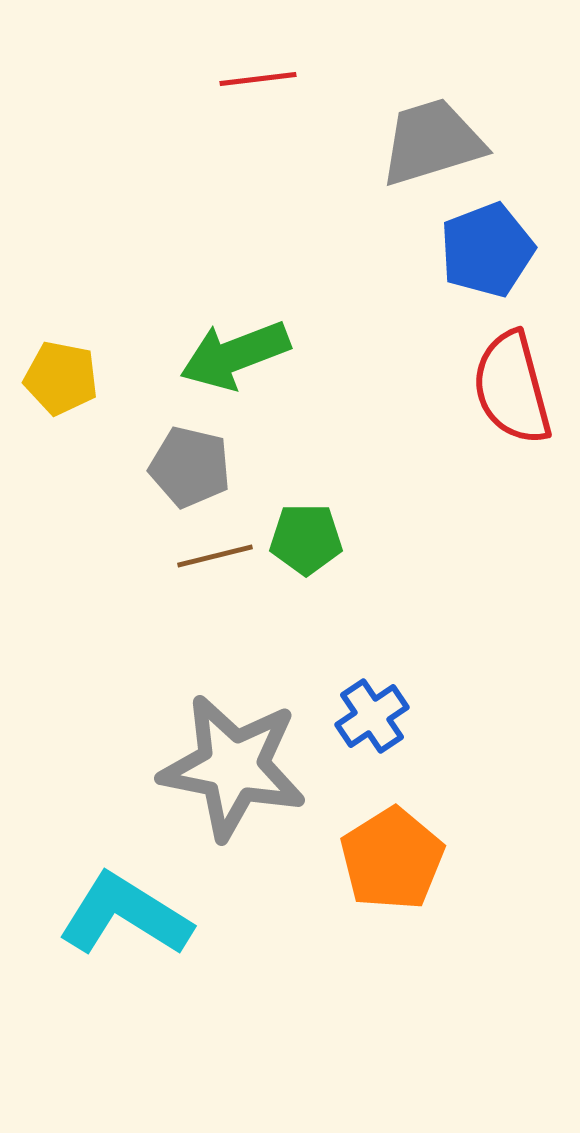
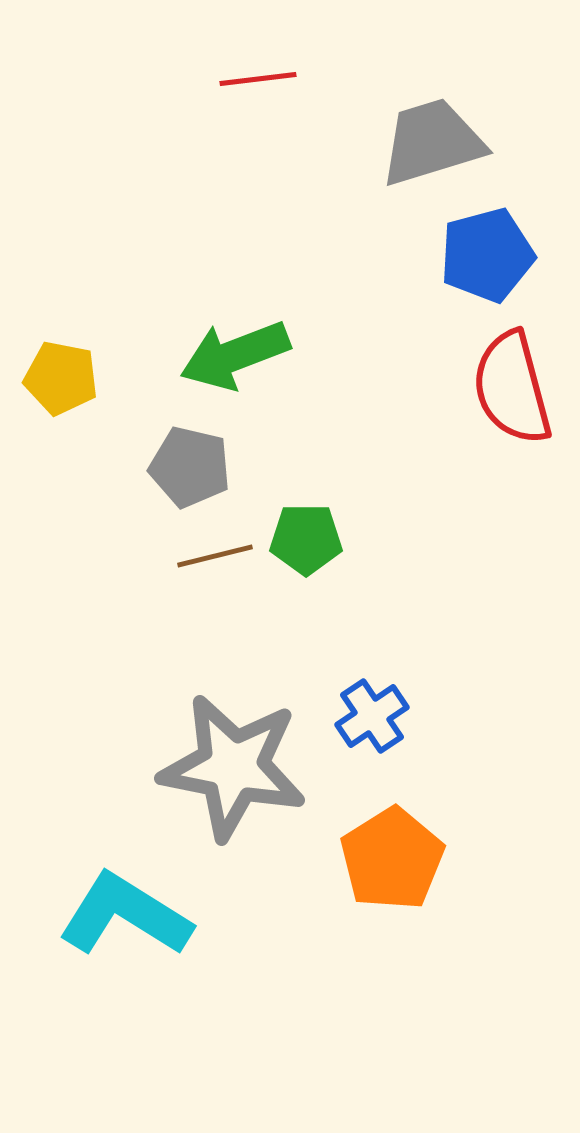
blue pentagon: moved 5 px down; rotated 6 degrees clockwise
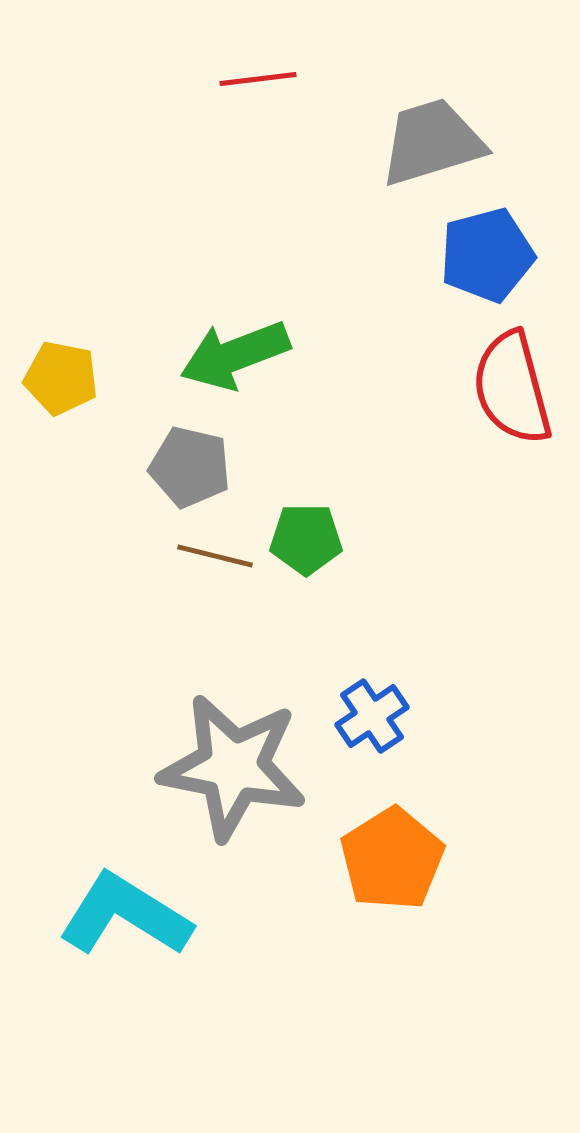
brown line: rotated 28 degrees clockwise
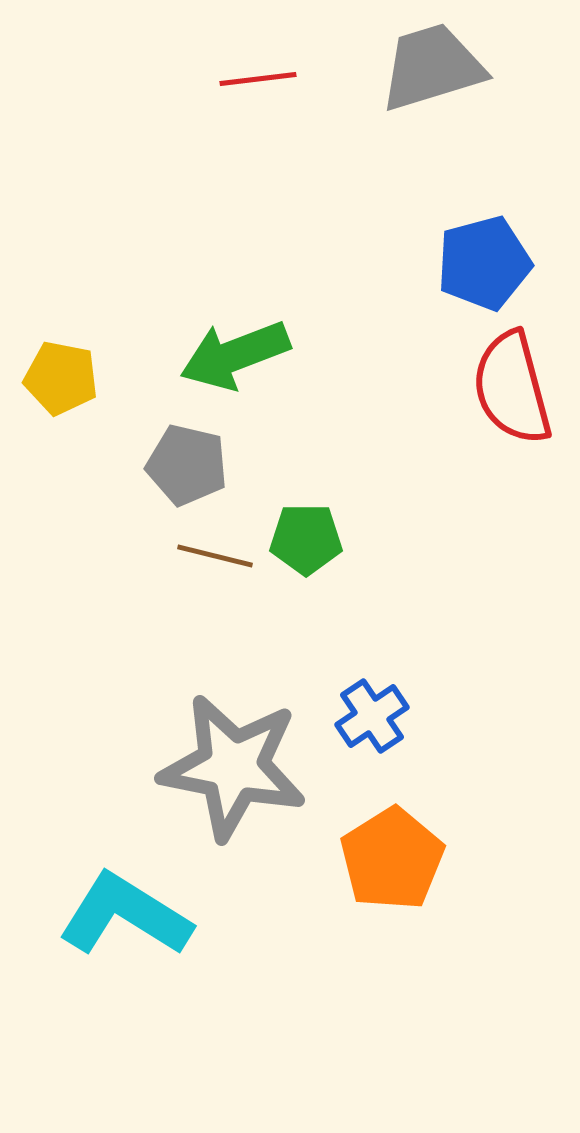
gray trapezoid: moved 75 px up
blue pentagon: moved 3 px left, 8 px down
gray pentagon: moved 3 px left, 2 px up
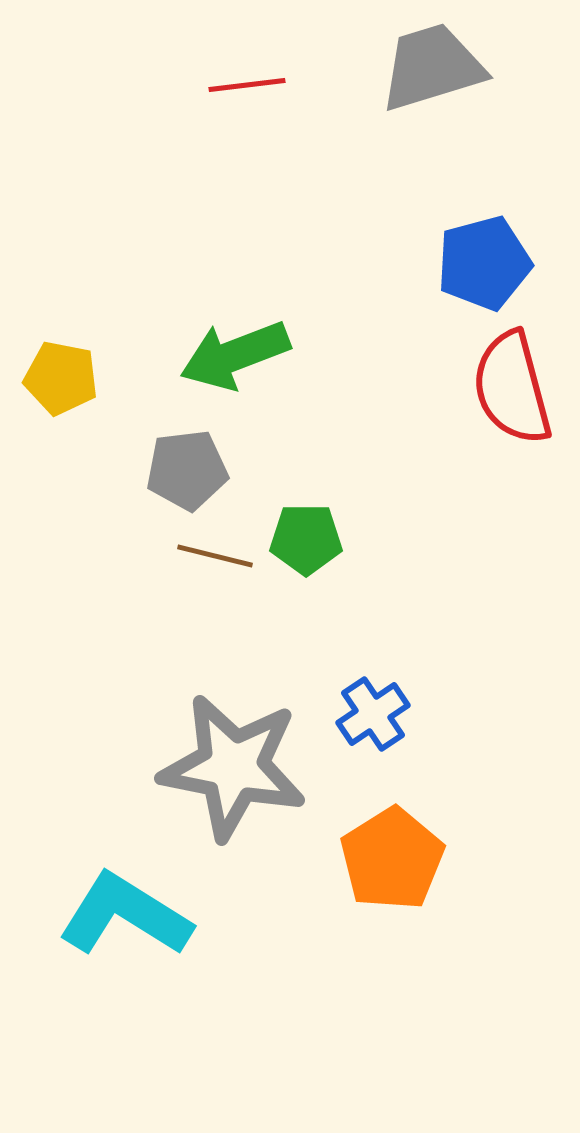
red line: moved 11 px left, 6 px down
gray pentagon: moved 5 px down; rotated 20 degrees counterclockwise
blue cross: moved 1 px right, 2 px up
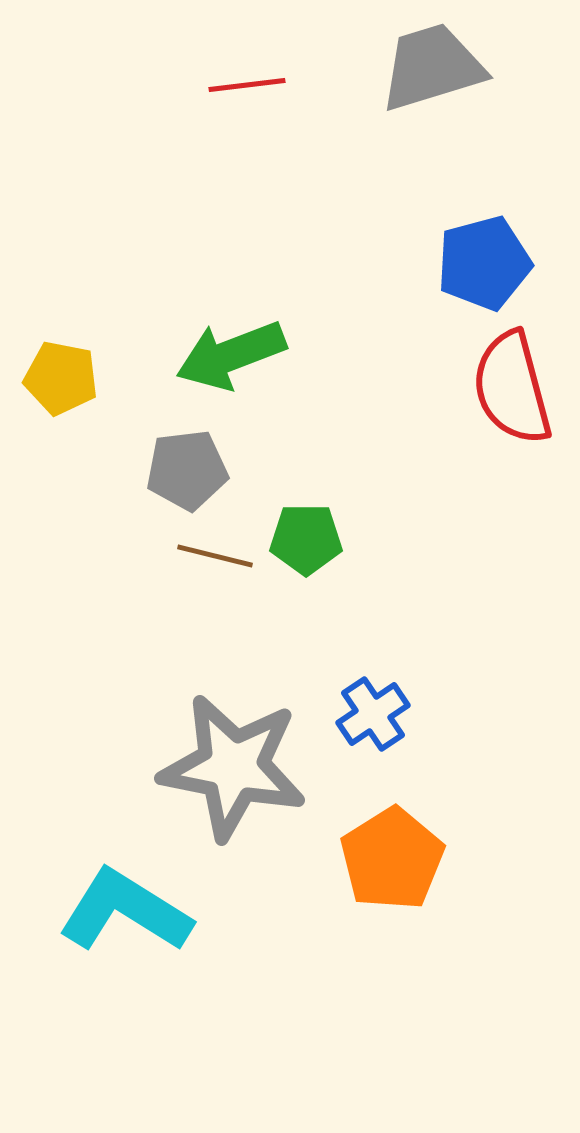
green arrow: moved 4 px left
cyan L-shape: moved 4 px up
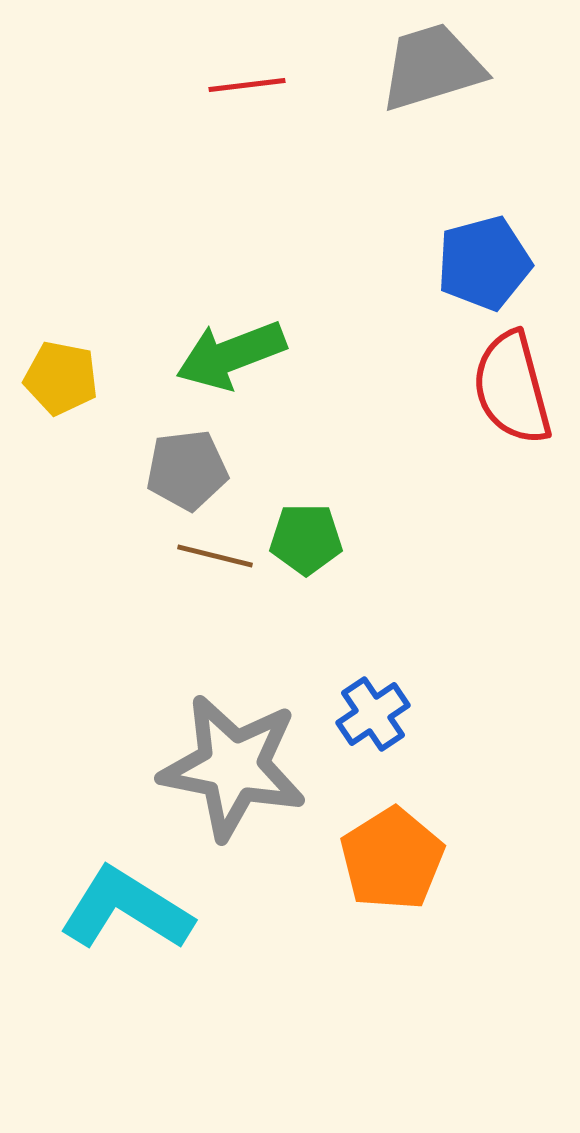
cyan L-shape: moved 1 px right, 2 px up
